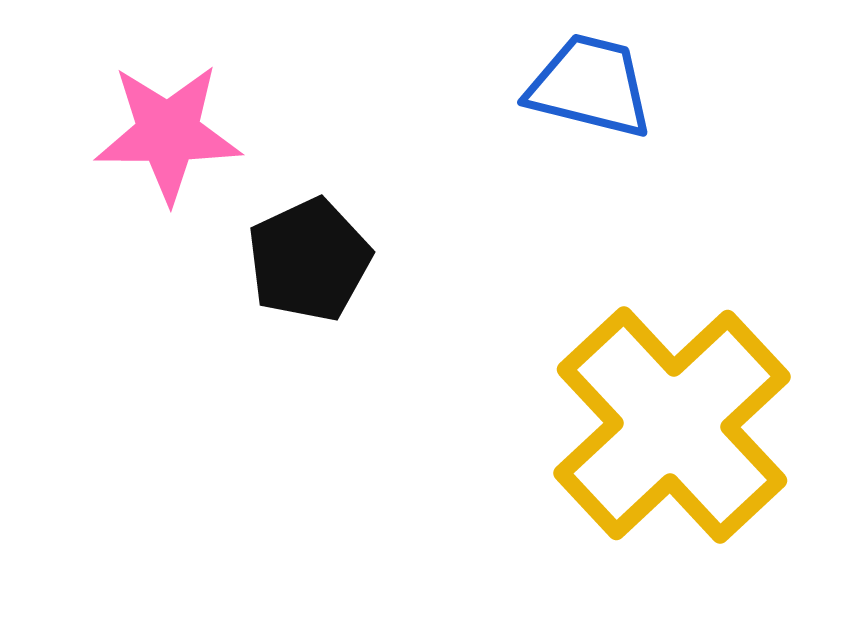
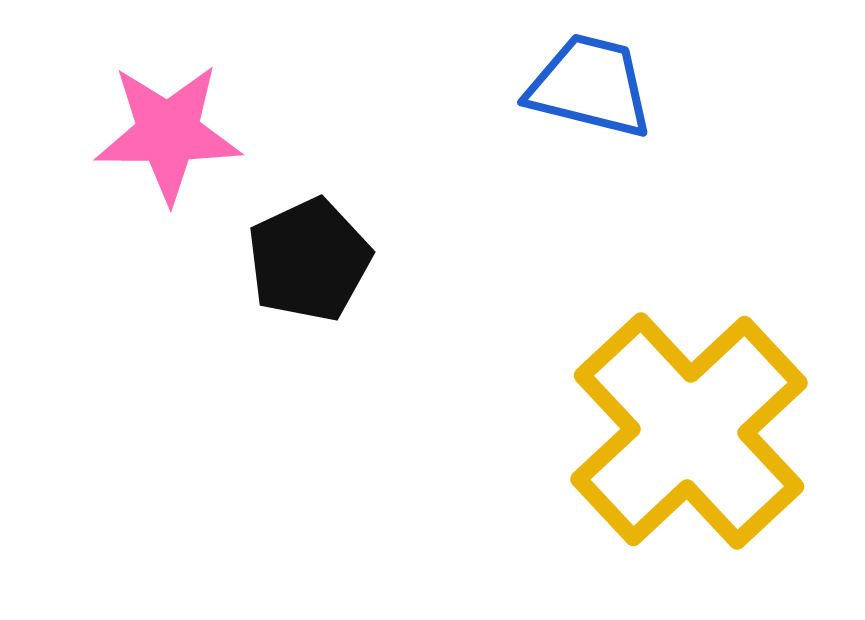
yellow cross: moved 17 px right, 6 px down
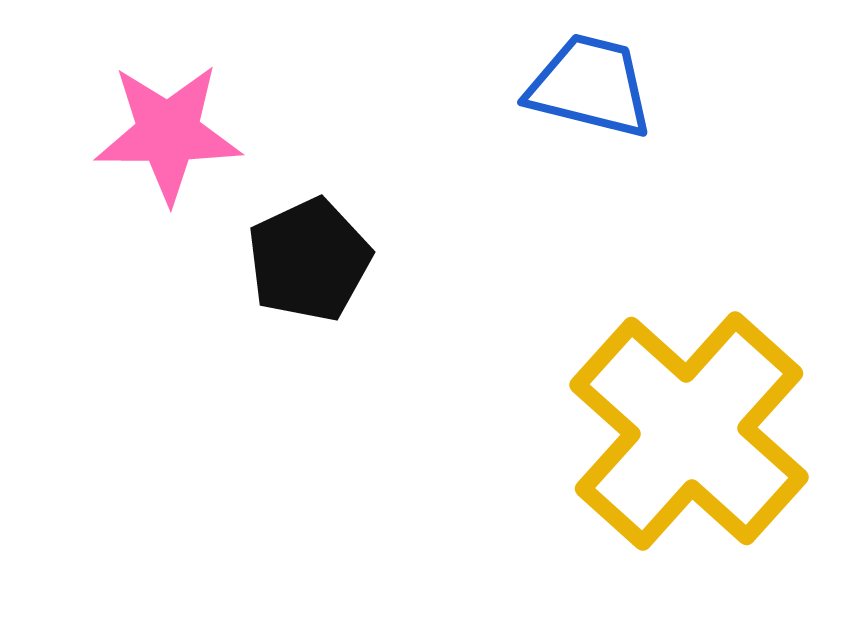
yellow cross: rotated 5 degrees counterclockwise
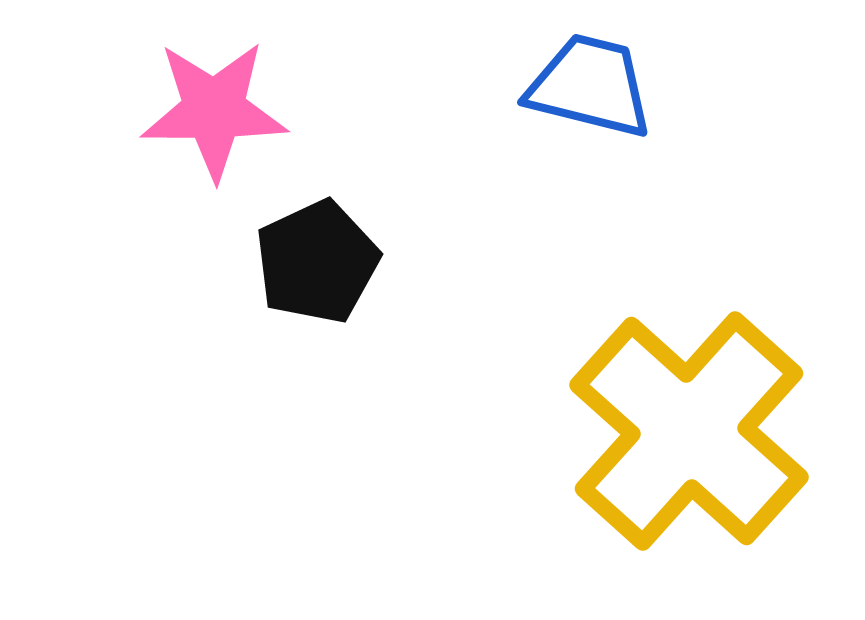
pink star: moved 46 px right, 23 px up
black pentagon: moved 8 px right, 2 px down
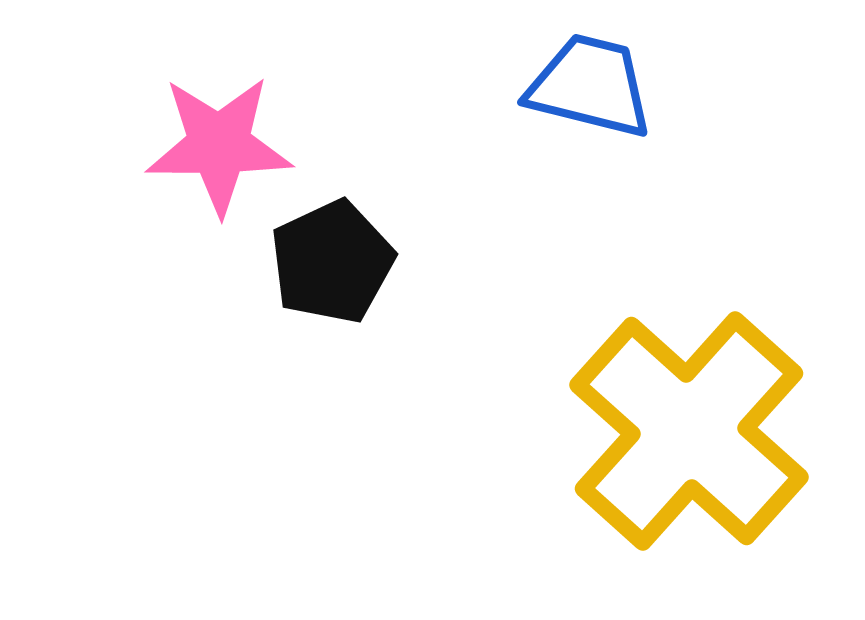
pink star: moved 5 px right, 35 px down
black pentagon: moved 15 px right
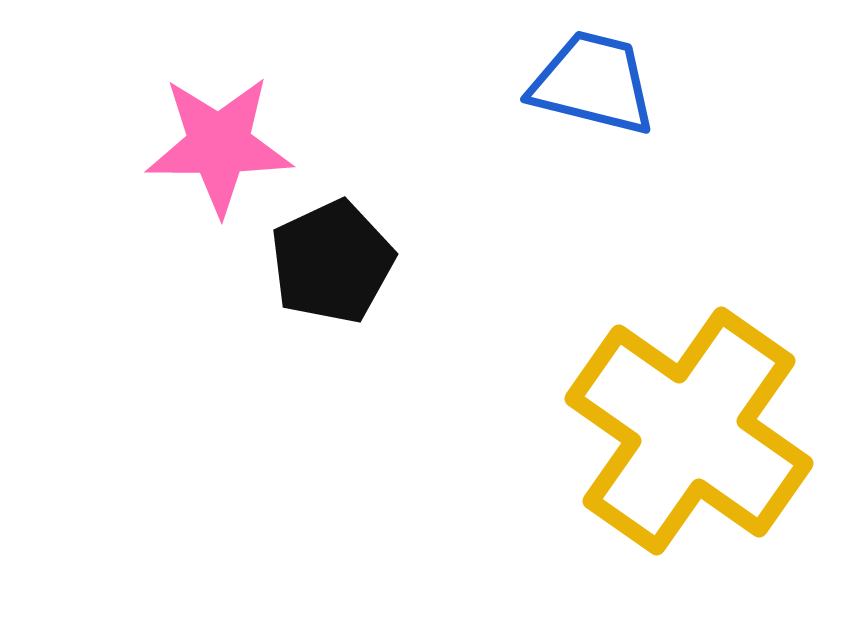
blue trapezoid: moved 3 px right, 3 px up
yellow cross: rotated 7 degrees counterclockwise
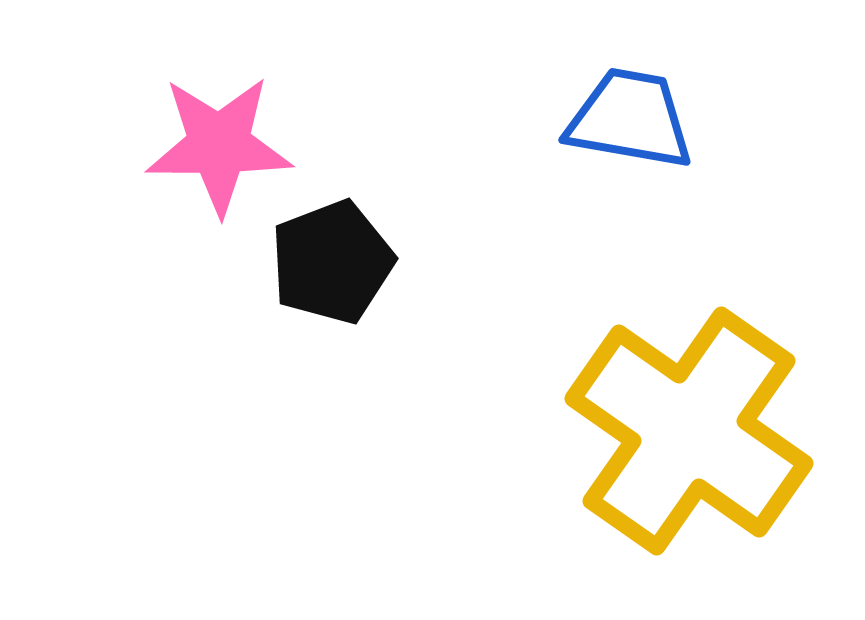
blue trapezoid: moved 37 px right, 36 px down; rotated 4 degrees counterclockwise
black pentagon: rotated 4 degrees clockwise
